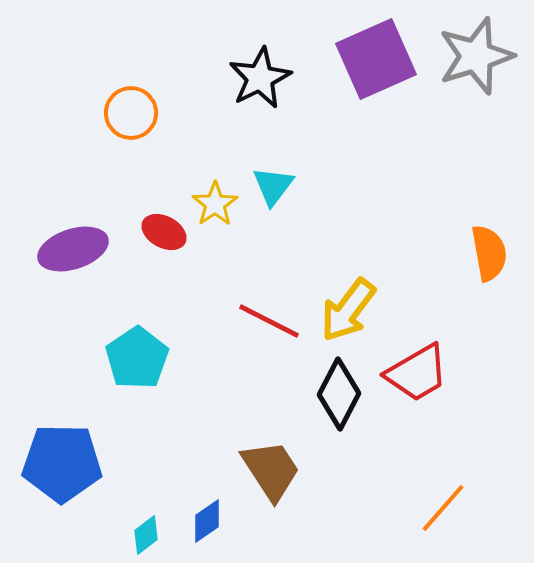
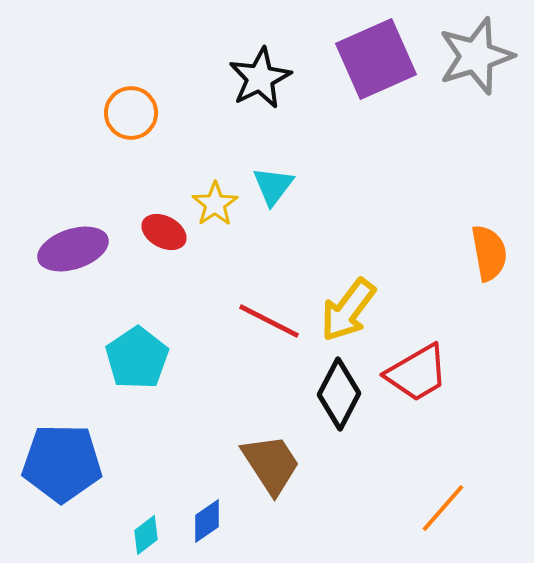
brown trapezoid: moved 6 px up
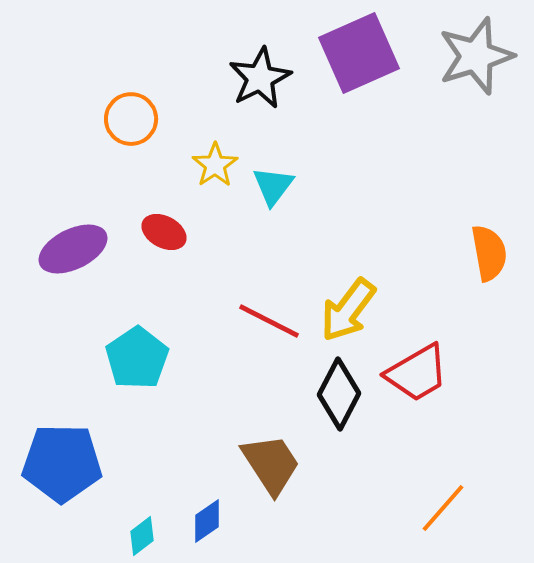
purple square: moved 17 px left, 6 px up
orange circle: moved 6 px down
yellow star: moved 39 px up
purple ellipse: rotated 8 degrees counterclockwise
cyan diamond: moved 4 px left, 1 px down
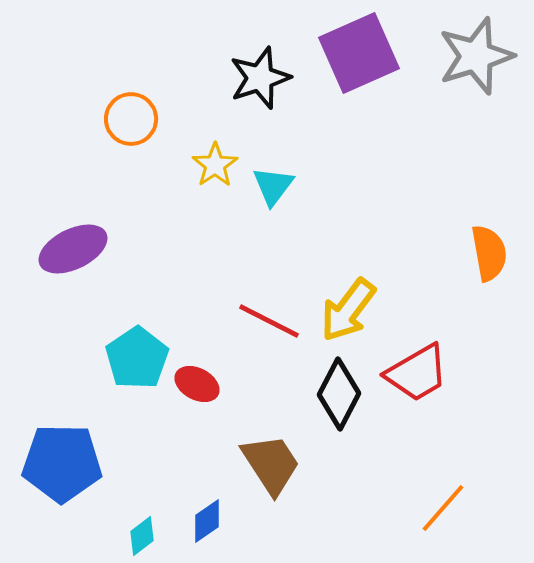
black star: rotated 8 degrees clockwise
red ellipse: moved 33 px right, 152 px down
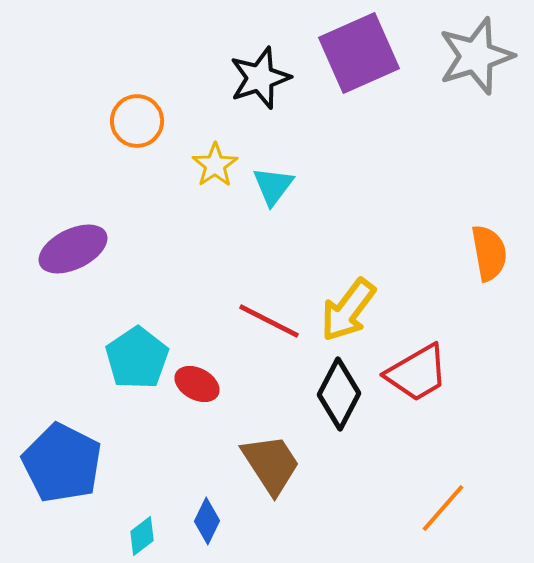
orange circle: moved 6 px right, 2 px down
blue pentagon: rotated 26 degrees clockwise
blue diamond: rotated 30 degrees counterclockwise
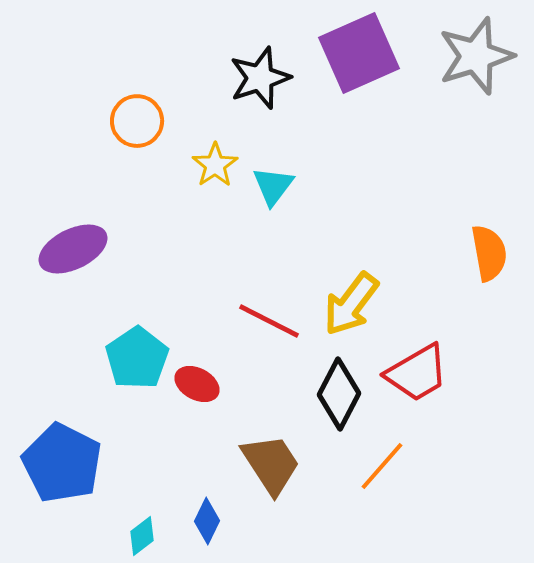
yellow arrow: moved 3 px right, 6 px up
orange line: moved 61 px left, 42 px up
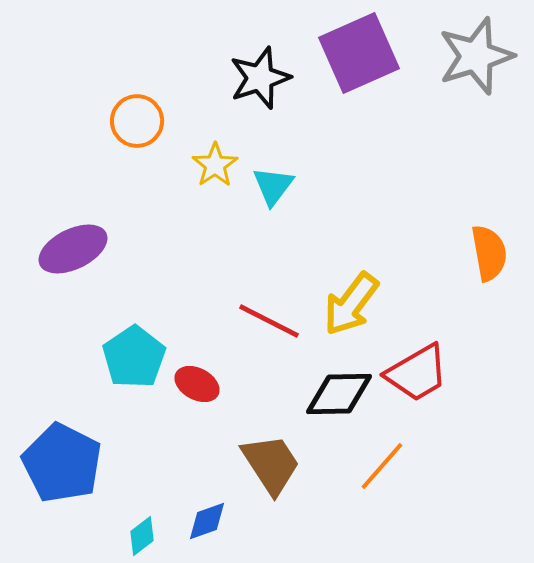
cyan pentagon: moved 3 px left, 1 px up
black diamond: rotated 62 degrees clockwise
blue diamond: rotated 45 degrees clockwise
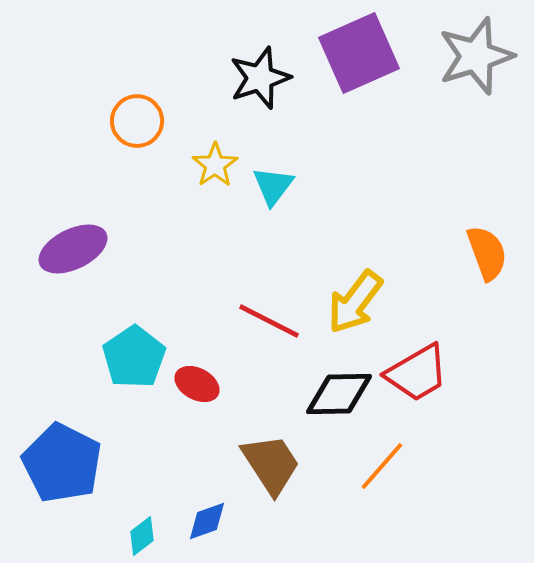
orange semicircle: moved 2 px left; rotated 10 degrees counterclockwise
yellow arrow: moved 4 px right, 2 px up
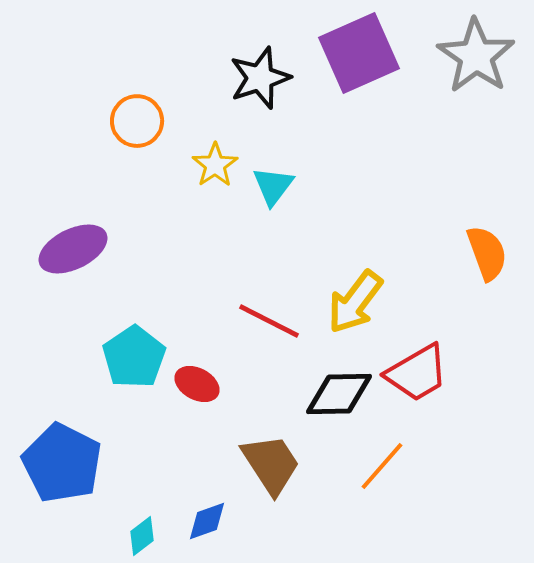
gray star: rotated 20 degrees counterclockwise
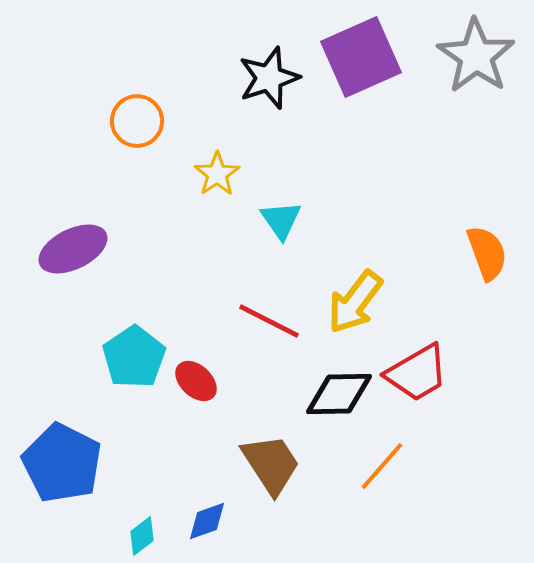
purple square: moved 2 px right, 4 px down
black star: moved 9 px right
yellow star: moved 2 px right, 9 px down
cyan triangle: moved 8 px right, 34 px down; rotated 12 degrees counterclockwise
red ellipse: moved 1 px left, 3 px up; rotated 15 degrees clockwise
